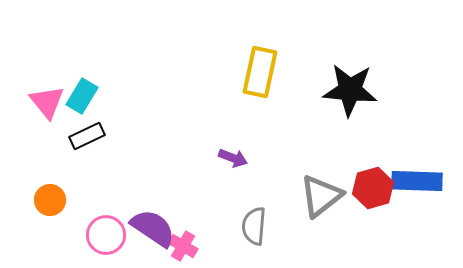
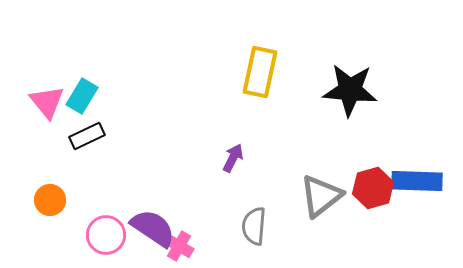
purple arrow: rotated 84 degrees counterclockwise
pink cross: moved 4 px left
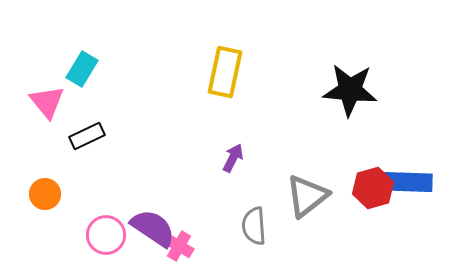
yellow rectangle: moved 35 px left
cyan rectangle: moved 27 px up
blue rectangle: moved 10 px left, 1 px down
gray triangle: moved 14 px left
orange circle: moved 5 px left, 6 px up
gray semicircle: rotated 9 degrees counterclockwise
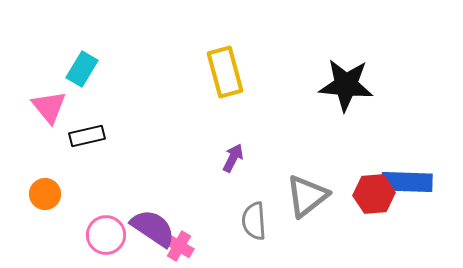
yellow rectangle: rotated 27 degrees counterclockwise
black star: moved 4 px left, 5 px up
pink triangle: moved 2 px right, 5 px down
black rectangle: rotated 12 degrees clockwise
red hexagon: moved 1 px right, 6 px down; rotated 12 degrees clockwise
gray semicircle: moved 5 px up
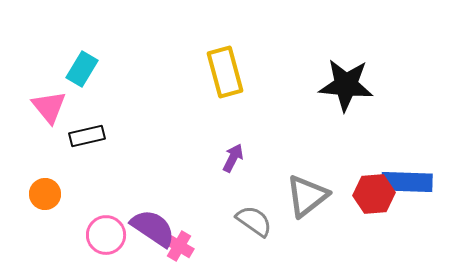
gray semicircle: rotated 129 degrees clockwise
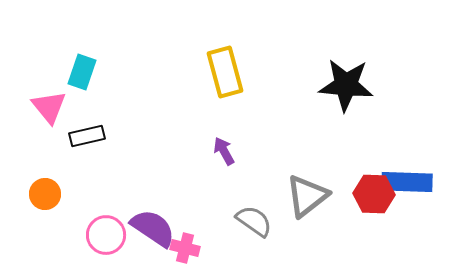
cyan rectangle: moved 3 px down; rotated 12 degrees counterclockwise
purple arrow: moved 9 px left, 7 px up; rotated 56 degrees counterclockwise
red hexagon: rotated 6 degrees clockwise
pink cross: moved 6 px right, 2 px down; rotated 16 degrees counterclockwise
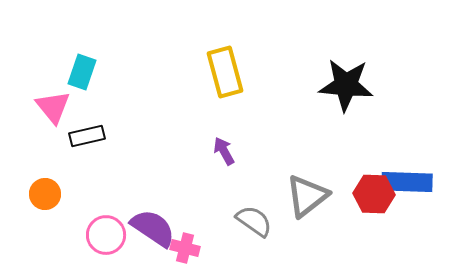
pink triangle: moved 4 px right
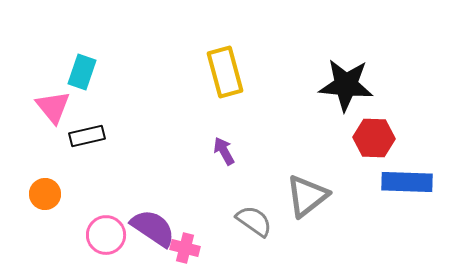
red hexagon: moved 56 px up
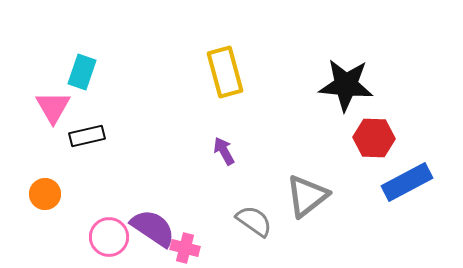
pink triangle: rotated 9 degrees clockwise
blue rectangle: rotated 30 degrees counterclockwise
pink circle: moved 3 px right, 2 px down
